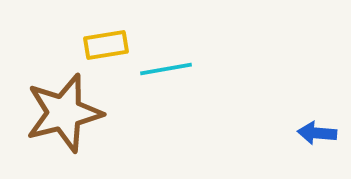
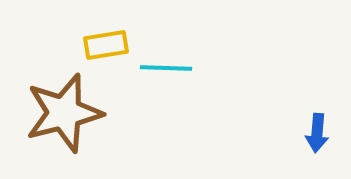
cyan line: moved 1 px up; rotated 12 degrees clockwise
blue arrow: rotated 90 degrees counterclockwise
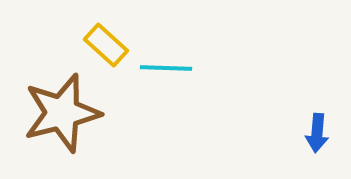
yellow rectangle: rotated 51 degrees clockwise
brown star: moved 2 px left
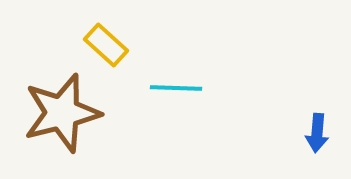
cyan line: moved 10 px right, 20 px down
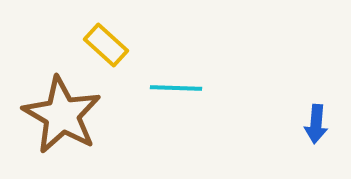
brown star: moved 2 px down; rotated 28 degrees counterclockwise
blue arrow: moved 1 px left, 9 px up
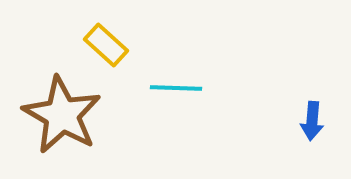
blue arrow: moved 4 px left, 3 px up
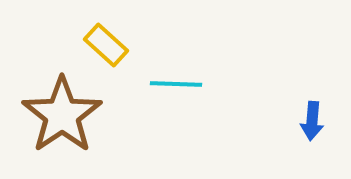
cyan line: moved 4 px up
brown star: rotated 8 degrees clockwise
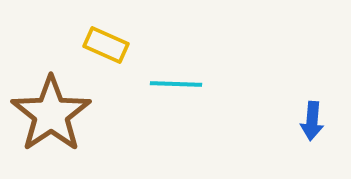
yellow rectangle: rotated 18 degrees counterclockwise
brown star: moved 11 px left, 1 px up
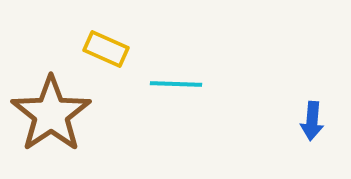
yellow rectangle: moved 4 px down
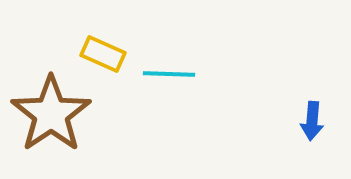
yellow rectangle: moved 3 px left, 5 px down
cyan line: moved 7 px left, 10 px up
